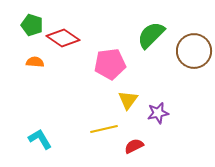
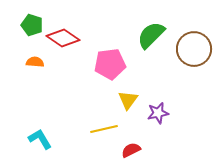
brown circle: moved 2 px up
red semicircle: moved 3 px left, 4 px down
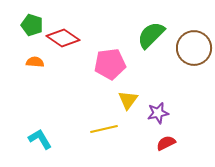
brown circle: moved 1 px up
red semicircle: moved 35 px right, 7 px up
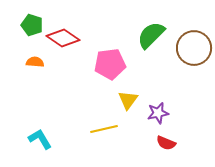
red semicircle: rotated 132 degrees counterclockwise
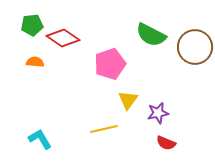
green pentagon: rotated 25 degrees counterclockwise
green semicircle: rotated 108 degrees counterclockwise
brown circle: moved 1 px right, 1 px up
pink pentagon: rotated 12 degrees counterclockwise
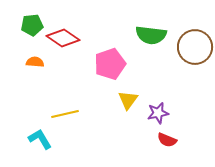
green semicircle: rotated 20 degrees counterclockwise
yellow line: moved 39 px left, 15 px up
red semicircle: moved 1 px right, 3 px up
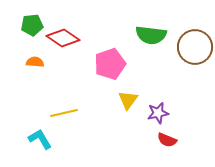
yellow line: moved 1 px left, 1 px up
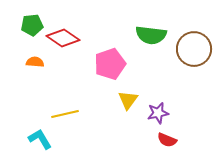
brown circle: moved 1 px left, 2 px down
yellow line: moved 1 px right, 1 px down
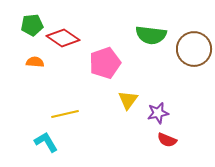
pink pentagon: moved 5 px left, 1 px up
cyan L-shape: moved 6 px right, 3 px down
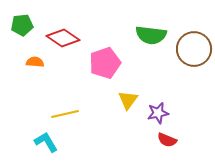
green pentagon: moved 10 px left
